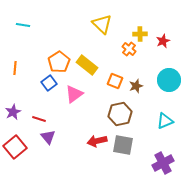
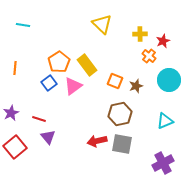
orange cross: moved 20 px right, 7 px down
yellow rectangle: rotated 15 degrees clockwise
pink triangle: moved 1 px left, 8 px up
purple star: moved 2 px left, 1 px down
gray square: moved 1 px left, 1 px up
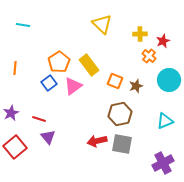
yellow rectangle: moved 2 px right
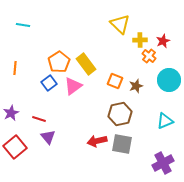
yellow triangle: moved 18 px right
yellow cross: moved 6 px down
yellow rectangle: moved 3 px left, 1 px up
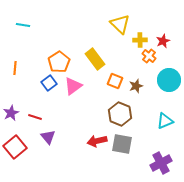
yellow rectangle: moved 9 px right, 5 px up
brown hexagon: rotated 25 degrees counterclockwise
red line: moved 4 px left, 2 px up
purple cross: moved 2 px left
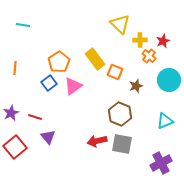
orange square: moved 9 px up
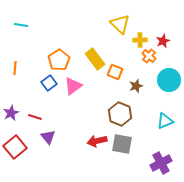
cyan line: moved 2 px left
orange pentagon: moved 2 px up
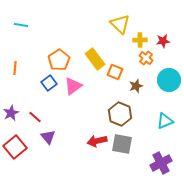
red star: rotated 16 degrees clockwise
orange cross: moved 3 px left, 2 px down
red line: rotated 24 degrees clockwise
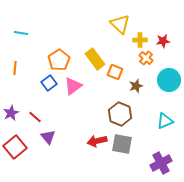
cyan line: moved 8 px down
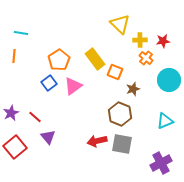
orange line: moved 1 px left, 12 px up
brown star: moved 3 px left, 3 px down
